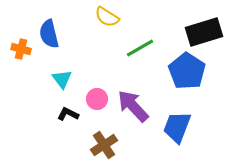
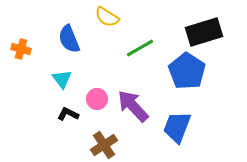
blue semicircle: moved 20 px right, 5 px down; rotated 8 degrees counterclockwise
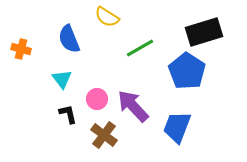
black L-shape: rotated 50 degrees clockwise
brown cross: moved 10 px up; rotated 20 degrees counterclockwise
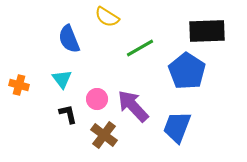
black rectangle: moved 3 px right, 1 px up; rotated 15 degrees clockwise
orange cross: moved 2 px left, 36 px down
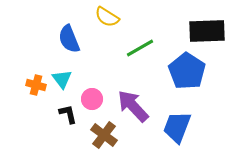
orange cross: moved 17 px right
pink circle: moved 5 px left
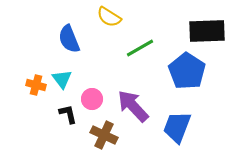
yellow semicircle: moved 2 px right
brown cross: rotated 12 degrees counterclockwise
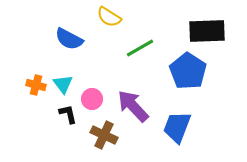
blue semicircle: rotated 40 degrees counterclockwise
blue pentagon: moved 1 px right
cyan triangle: moved 1 px right, 5 px down
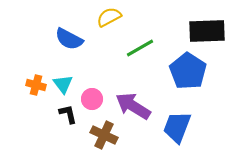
yellow semicircle: rotated 120 degrees clockwise
purple arrow: rotated 15 degrees counterclockwise
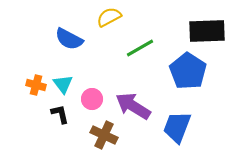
black L-shape: moved 8 px left
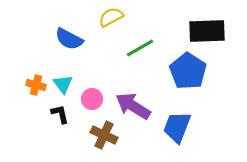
yellow semicircle: moved 2 px right
